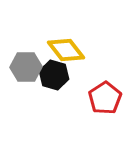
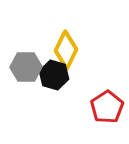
yellow diamond: rotated 63 degrees clockwise
red pentagon: moved 2 px right, 9 px down
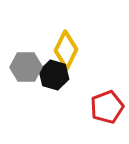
red pentagon: rotated 12 degrees clockwise
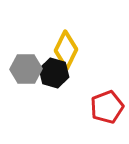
gray hexagon: moved 2 px down
black hexagon: moved 2 px up
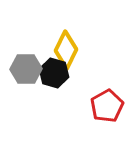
red pentagon: moved 1 px up; rotated 8 degrees counterclockwise
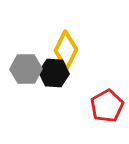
black hexagon: rotated 12 degrees counterclockwise
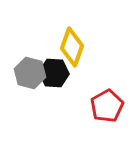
yellow diamond: moved 6 px right, 3 px up; rotated 6 degrees counterclockwise
gray hexagon: moved 4 px right, 4 px down; rotated 16 degrees clockwise
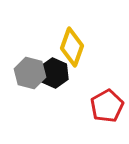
black hexagon: rotated 20 degrees clockwise
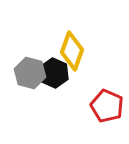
yellow diamond: moved 4 px down
red pentagon: rotated 20 degrees counterclockwise
